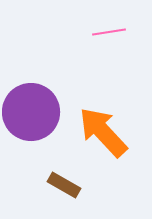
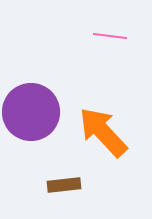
pink line: moved 1 px right, 4 px down; rotated 16 degrees clockwise
brown rectangle: rotated 36 degrees counterclockwise
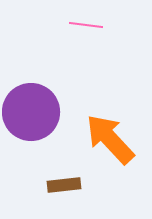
pink line: moved 24 px left, 11 px up
orange arrow: moved 7 px right, 7 px down
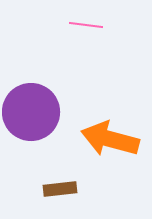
orange arrow: rotated 32 degrees counterclockwise
brown rectangle: moved 4 px left, 4 px down
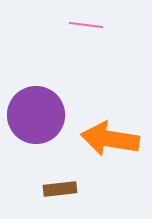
purple circle: moved 5 px right, 3 px down
orange arrow: rotated 6 degrees counterclockwise
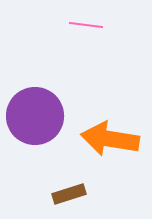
purple circle: moved 1 px left, 1 px down
brown rectangle: moved 9 px right, 5 px down; rotated 12 degrees counterclockwise
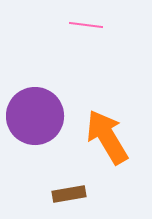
orange arrow: moved 3 px left, 2 px up; rotated 50 degrees clockwise
brown rectangle: rotated 8 degrees clockwise
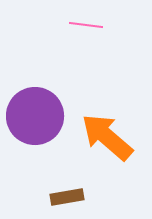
orange arrow: rotated 18 degrees counterclockwise
brown rectangle: moved 2 px left, 3 px down
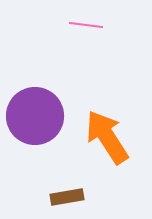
orange arrow: rotated 16 degrees clockwise
